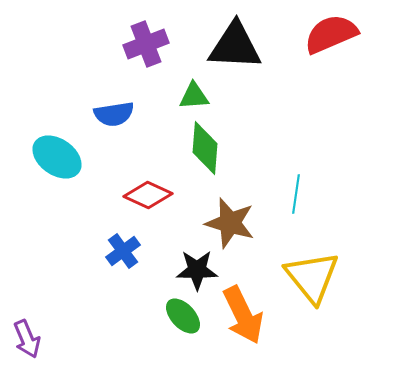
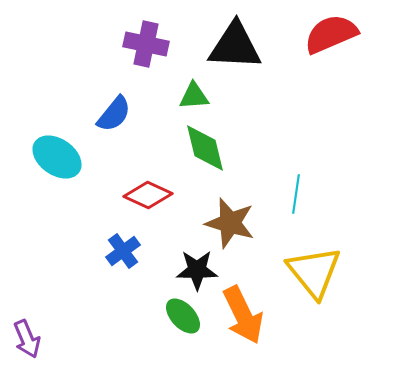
purple cross: rotated 33 degrees clockwise
blue semicircle: rotated 42 degrees counterclockwise
green diamond: rotated 18 degrees counterclockwise
yellow triangle: moved 2 px right, 5 px up
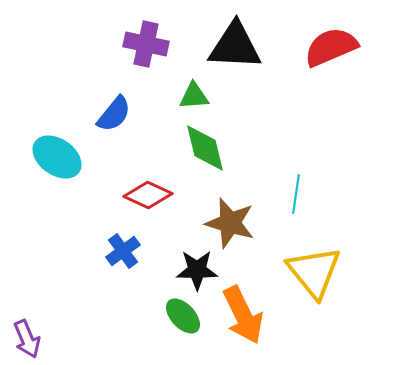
red semicircle: moved 13 px down
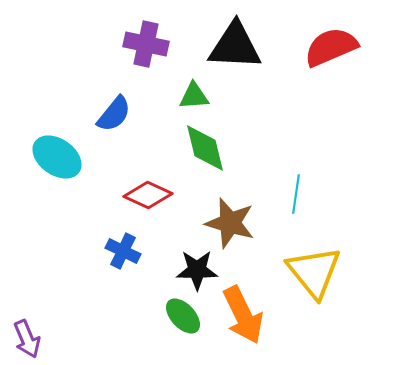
blue cross: rotated 28 degrees counterclockwise
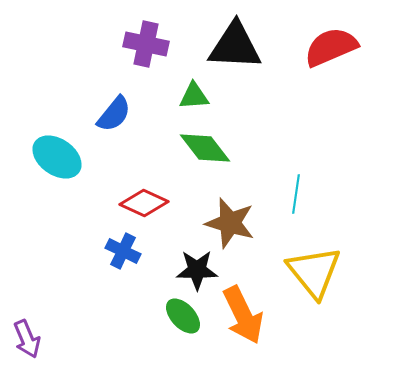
green diamond: rotated 24 degrees counterclockwise
red diamond: moved 4 px left, 8 px down
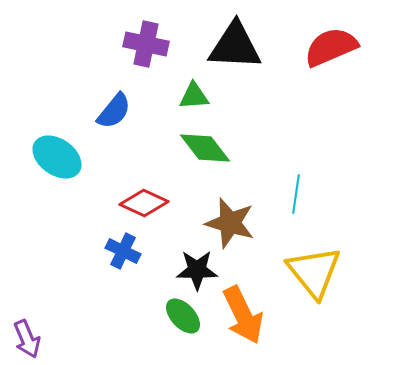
blue semicircle: moved 3 px up
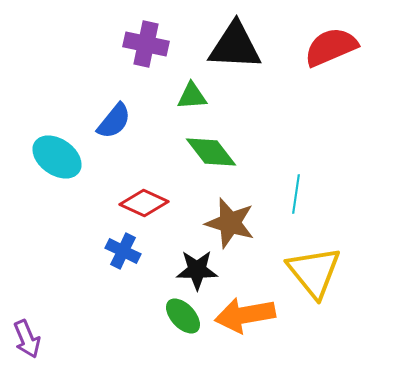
green triangle: moved 2 px left
blue semicircle: moved 10 px down
green diamond: moved 6 px right, 4 px down
orange arrow: moved 2 px right; rotated 106 degrees clockwise
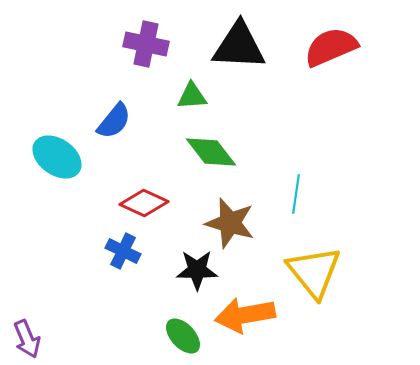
black triangle: moved 4 px right
green ellipse: moved 20 px down
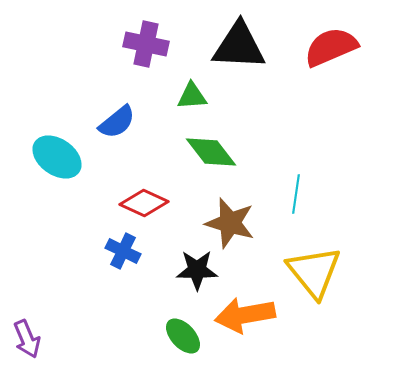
blue semicircle: moved 3 px right, 1 px down; rotated 12 degrees clockwise
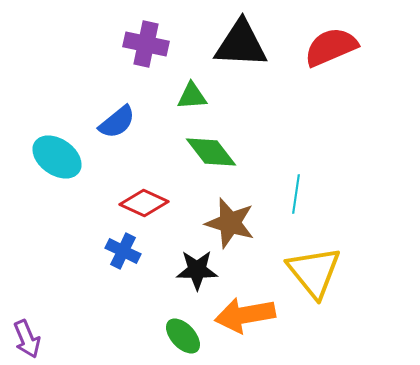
black triangle: moved 2 px right, 2 px up
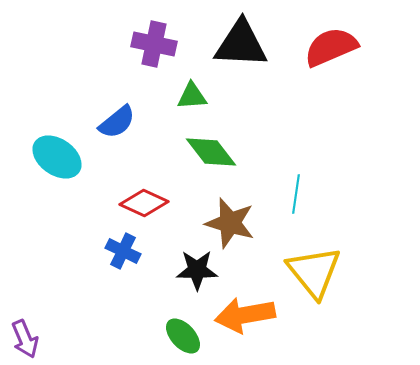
purple cross: moved 8 px right
purple arrow: moved 2 px left
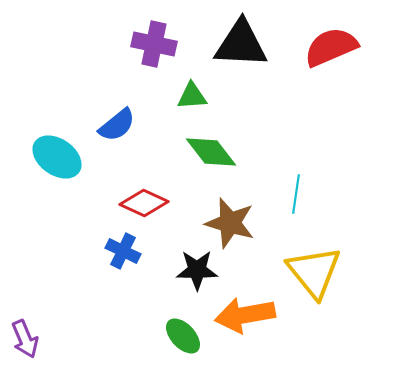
blue semicircle: moved 3 px down
